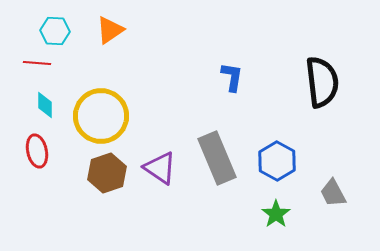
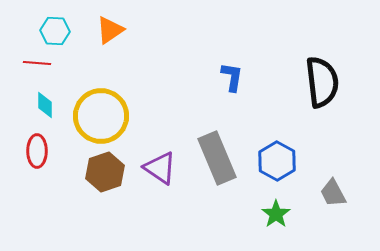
red ellipse: rotated 12 degrees clockwise
brown hexagon: moved 2 px left, 1 px up
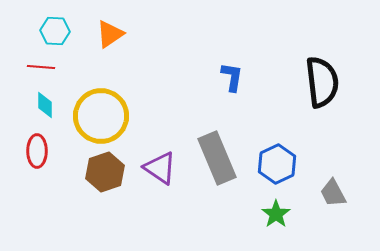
orange triangle: moved 4 px down
red line: moved 4 px right, 4 px down
blue hexagon: moved 3 px down; rotated 6 degrees clockwise
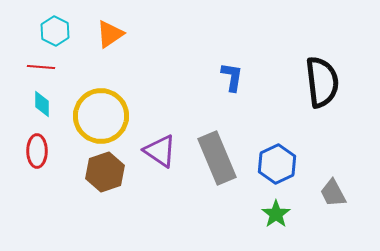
cyan hexagon: rotated 24 degrees clockwise
cyan diamond: moved 3 px left, 1 px up
purple triangle: moved 17 px up
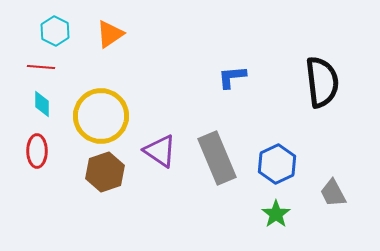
blue L-shape: rotated 104 degrees counterclockwise
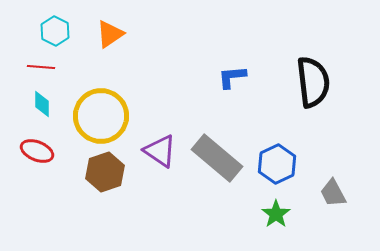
black semicircle: moved 9 px left
red ellipse: rotated 68 degrees counterclockwise
gray rectangle: rotated 27 degrees counterclockwise
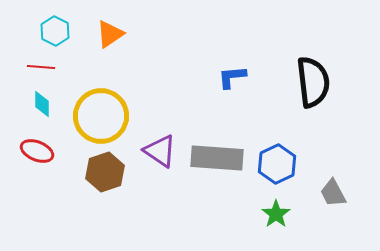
gray rectangle: rotated 36 degrees counterclockwise
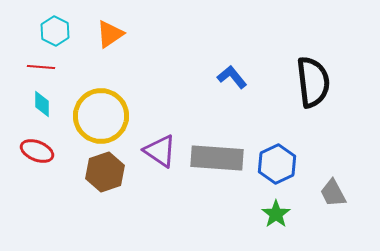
blue L-shape: rotated 56 degrees clockwise
